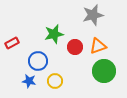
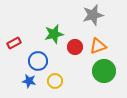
red rectangle: moved 2 px right
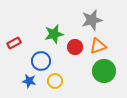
gray star: moved 1 px left, 5 px down
blue circle: moved 3 px right
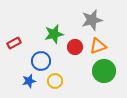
blue star: rotated 24 degrees counterclockwise
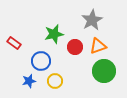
gray star: rotated 15 degrees counterclockwise
red rectangle: rotated 64 degrees clockwise
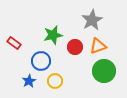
green star: moved 1 px left, 1 px down
blue star: rotated 16 degrees counterclockwise
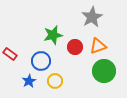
gray star: moved 3 px up
red rectangle: moved 4 px left, 11 px down
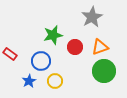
orange triangle: moved 2 px right, 1 px down
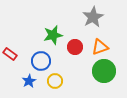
gray star: moved 1 px right
